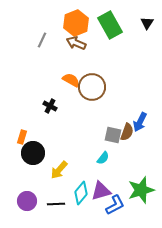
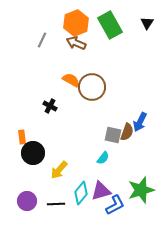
orange rectangle: rotated 24 degrees counterclockwise
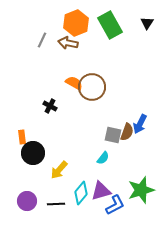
brown arrow: moved 8 px left; rotated 12 degrees counterclockwise
orange semicircle: moved 3 px right, 3 px down
blue arrow: moved 2 px down
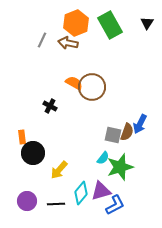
green star: moved 21 px left, 23 px up
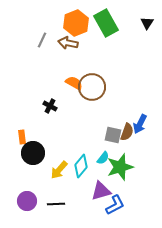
green rectangle: moved 4 px left, 2 px up
cyan diamond: moved 27 px up
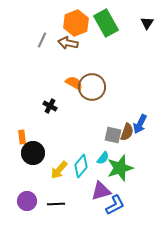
green star: moved 1 px down
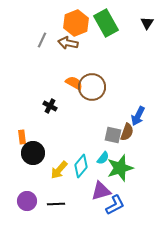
blue arrow: moved 2 px left, 8 px up
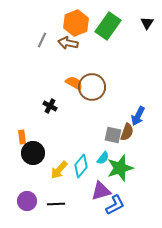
green rectangle: moved 2 px right, 3 px down; rotated 64 degrees clockwise
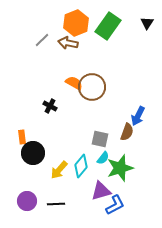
gray line: rotated 21 degrees clockwise
gray square: moved 13 px left, 4 px down
